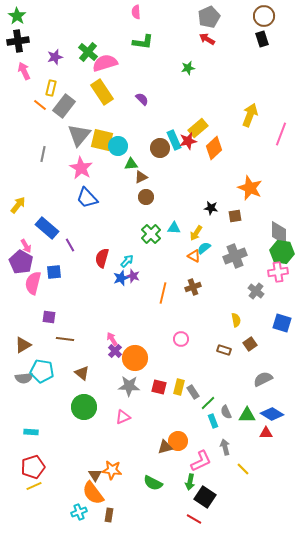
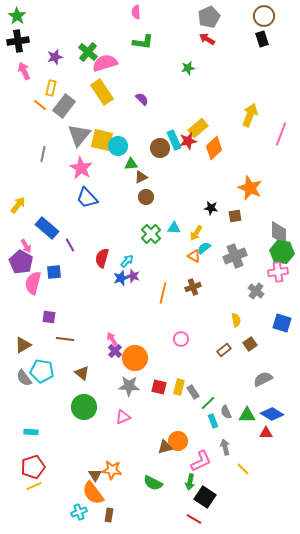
brown rectangle at (224, 350): rotated 56 degrees counterclockwise
gray semicircle at (24, 378): rotated 60 degrees clockwise
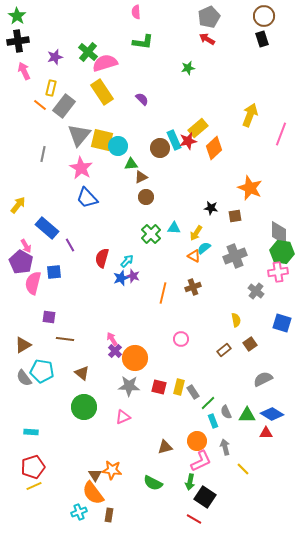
orange circle at (178, 441): moved 19 px right
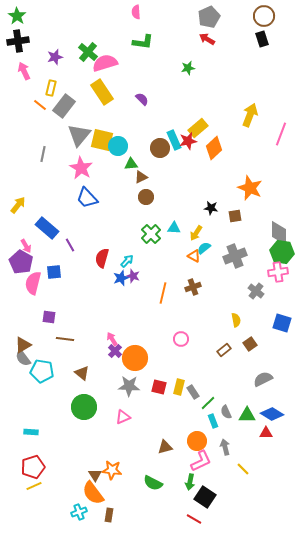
gray semicircle at (24, 378): moved 1 px left, 20 px up
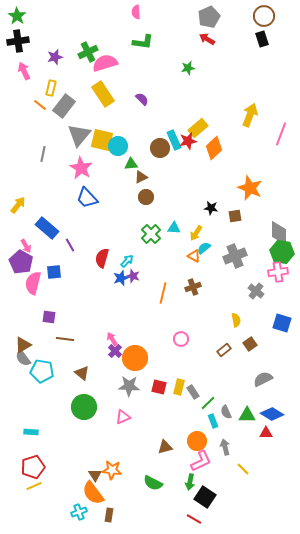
green cross at (88, 52): rotated 24 degrees clockwise
yellow rectangle at (102, 92): moved 1 px right, 2 px down
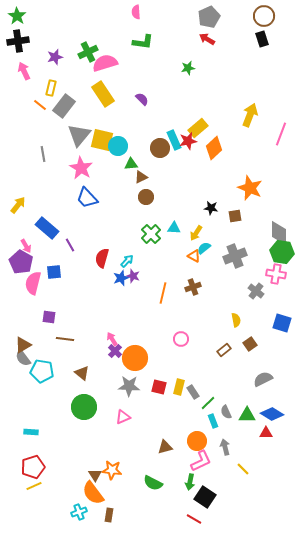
gray line at (43, 154): rotated 21 degrees counterclockwise
pink cross at (278, 272): moved 2 px left, 2 px down; rotated 18 degrees clockwise
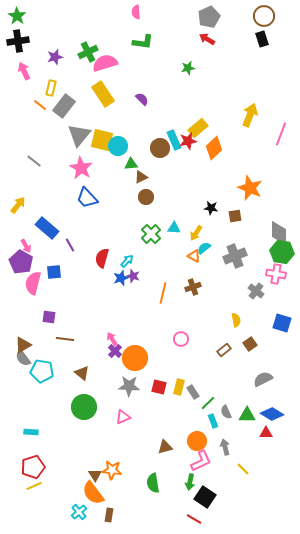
gray line at (43, 154): moved 9 px left, 7 px down; rotated 42 degrees counterclockwise
green semicircle at (153, 483): rotated 54 degrees clockwise
cyan cross at (79, 512): rotated 21 degrees counterclockwise
